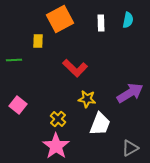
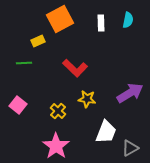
yellow rectangle: rotated 64 degrees clockwise
green line: moved 10 px right, 3 px down
yellow cross: moved 8 px up
white trapezoid: moved 6 px right, 8 px down
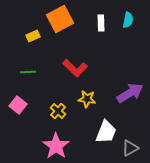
yellow rectangle: moved 5 px left, 5 px up
green line: moved 4 px right, 9 px down
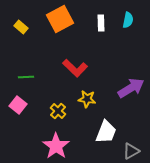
yellow rectangle: moved 12 px left, 9 px up; rotated 64 degrees clockwise
green line: moved 2 px left, 5 px down
purple arrow: moved 1 px right, 5 px up
gray triangle: moved 1 px right, 3 px down
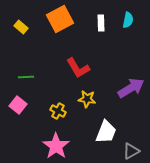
red L-shape: moved 3 px right; rotated 15 degrees clockwise
yellow cross: rotated 14 degrees counterclockwise
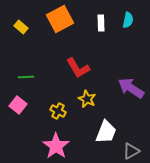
purple arrow: rotated 116 degrees counterclockwise
yellow star: rotated 18 degrees clockwise
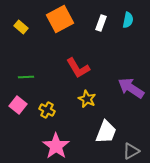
white rectangle: rotated 21 degrees clockwise
yellow cross: moved 11 px left, 1 px up
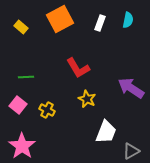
white rectangle: moved 1 px left
pink star: moved 34 px left
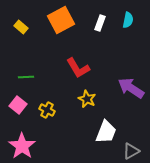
orange square: moved 1 px right, 1 px down
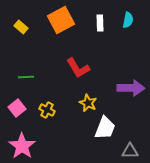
white rectangle: rotated 21 degrees counterclockwise
purple arrow: rotated 148 degrees clockwise
yellow star: moved 1 px right, 4 px down
pink square: moved 1 px left, 3 px down; rotated 12 degrees clockwise
white trapezoid: moved 1 px left, 4 px up
gray triangle: moved 1 px left; rotated 30 degrees clockwise
